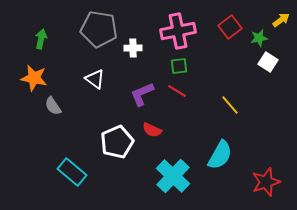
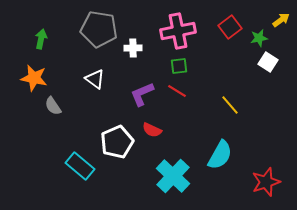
cyan rectangle: moved 8 px right, 6 px up
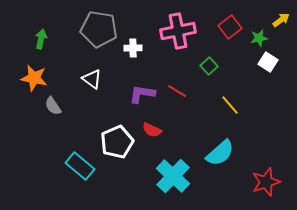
green square: moved 30 px right; rotated 36 degrees counterclockwise
white triangle: moved 3 px left
purple L-shape: rotated 32 degrees clockwise
cyan semicircle: moved 2 px up; rotated 20 degrees clockwise
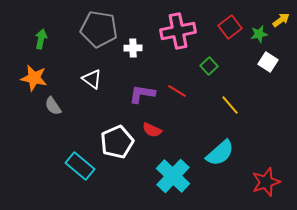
green star: moved 4 px up
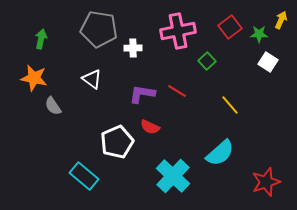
yellow arrow: rotated 30 degrees counterclockwise
green star: rotated 12 degrees clockwise
green square: moved 2 px left, 5 px up
red semicircle: moved 2 px left, 3 px up
cyan rectangle: moved 4 px right, 10 px down
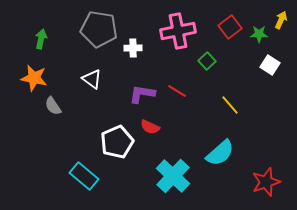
white square: moved 2 px right, 3 px down
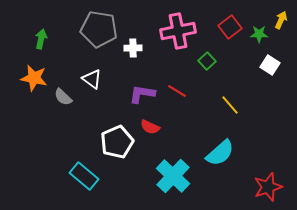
gray semicircle: moved 10 px right, 9 px up; rotated 12 degrees counterclockwise
red star: moved 2 px right, 5 px down
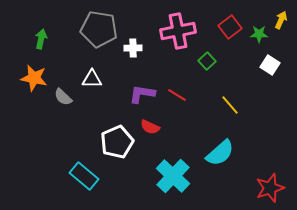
white triangle: rotated 35 degrees counterclockwise
red line: moved 4 px down
red star: moved 2 px right, 1 px down
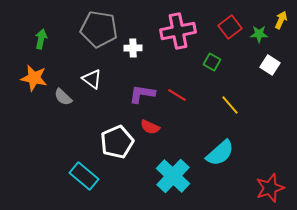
green square: moved 5 px right, 1 px down; rotated 18 degrees counterclockwise
white triangle: rotated 35 degrees clockwise
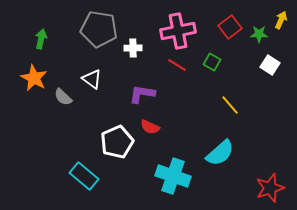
orange star: rotated 16 degrees clockwise
red line: moved 30 px up
cyan cross: rotated 24 degrees counterclockwise
